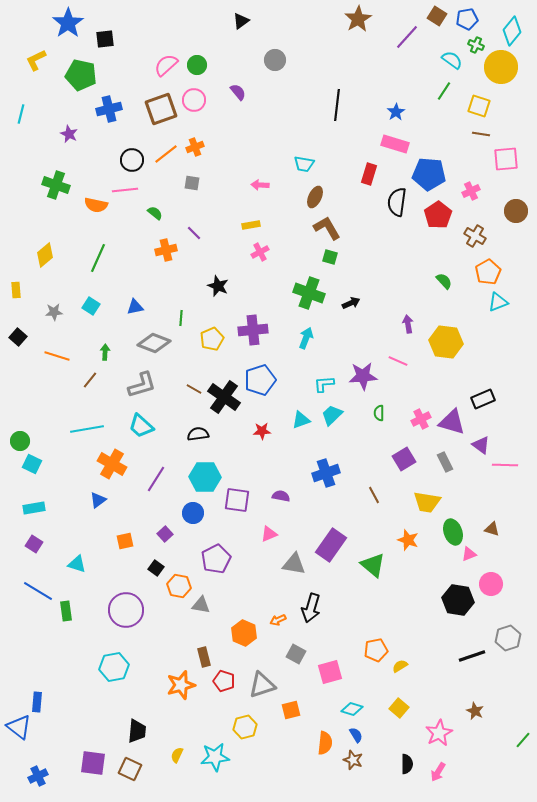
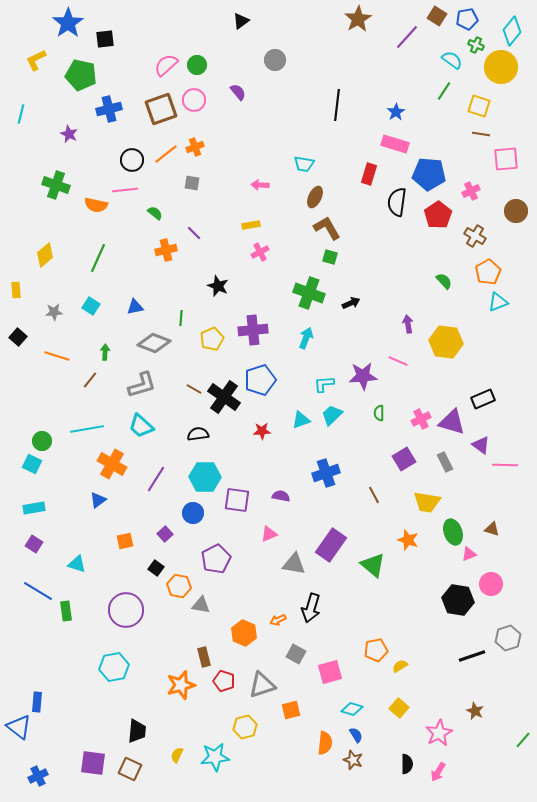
green circle at (20, 441): moved 22 px right
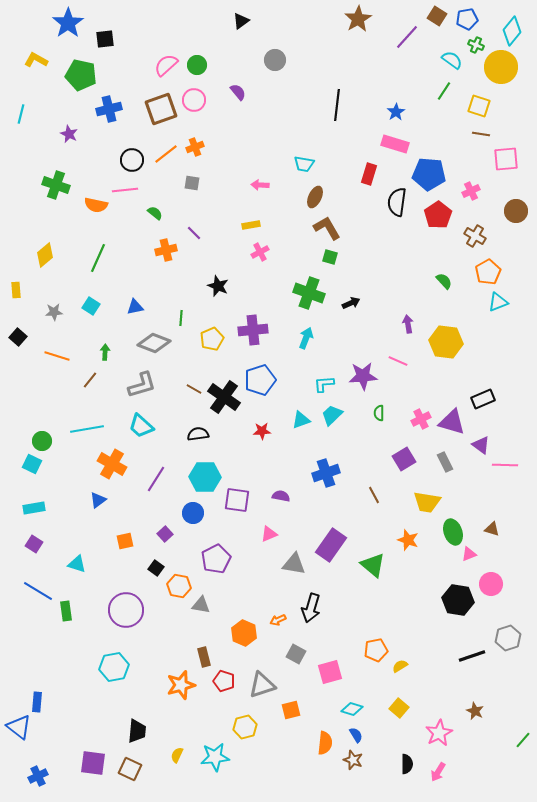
yellow L-shape at (36, 60): rotated 55 degrees clockwise
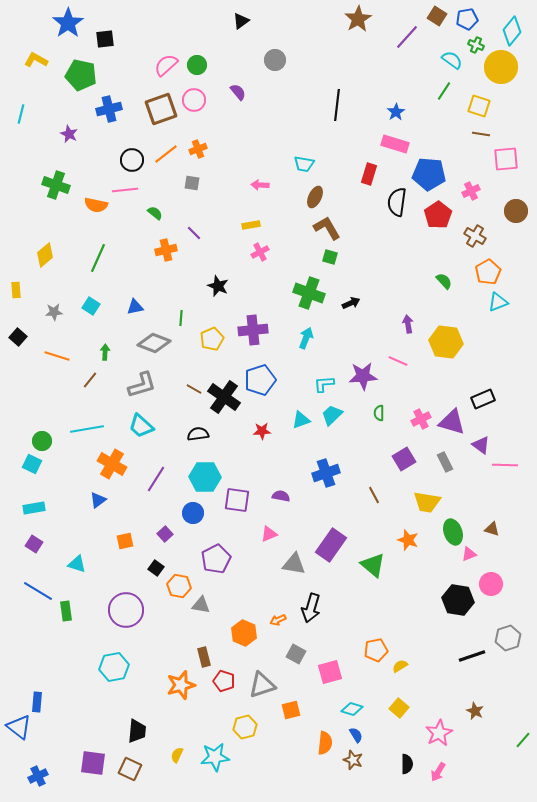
orange cross at (195, 147): moved 3 px right, 2 px down
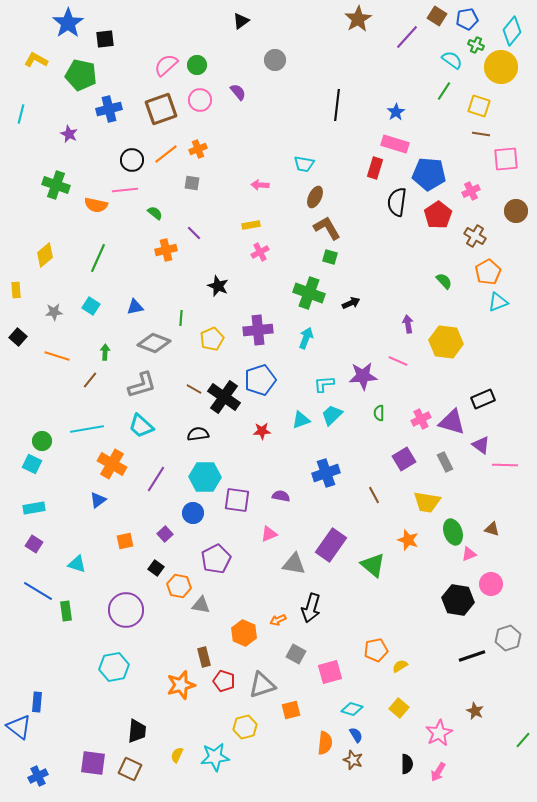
pink circle at (194, 100): moved 6 px right
red rectangle at (369, 174): moved 6 px right, 6 px up
purple cross at (253, 330): moved 5 px right
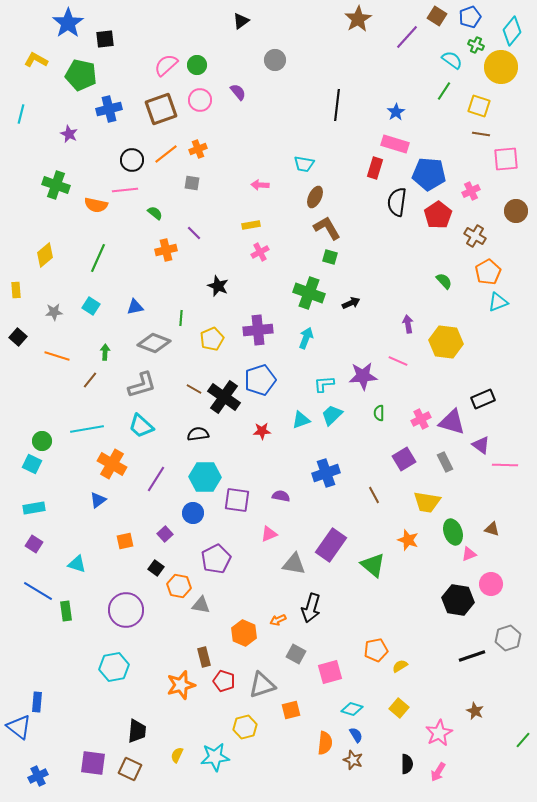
blue pentagon at (467, 19): moved 3 px right, 2 px up; rotated 10 degrees counterclockwise
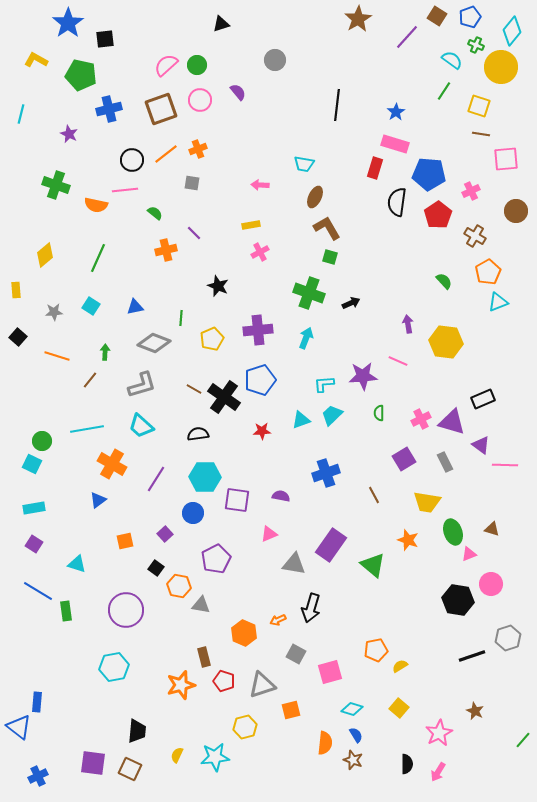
black triangle at (241, 21): moved 20 px left, 3 px down; rotated 18 degrees clockwise
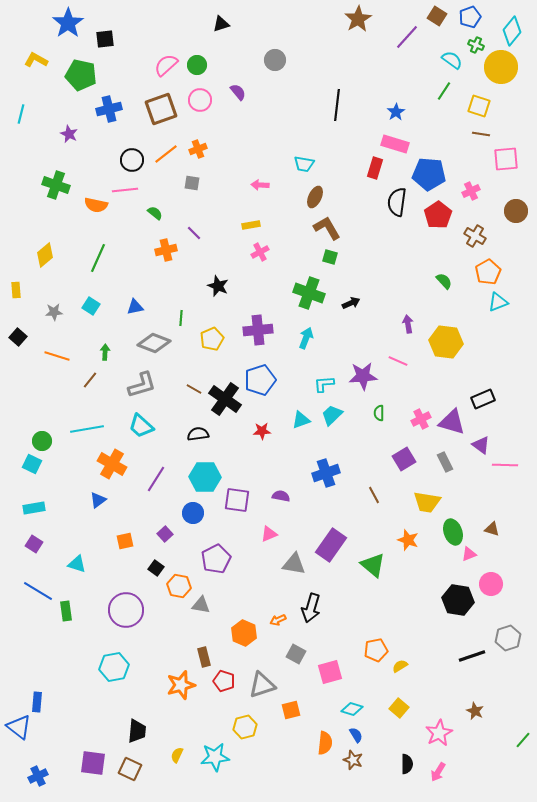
black cross at (224, 397): moved 1 px right, 2 px down
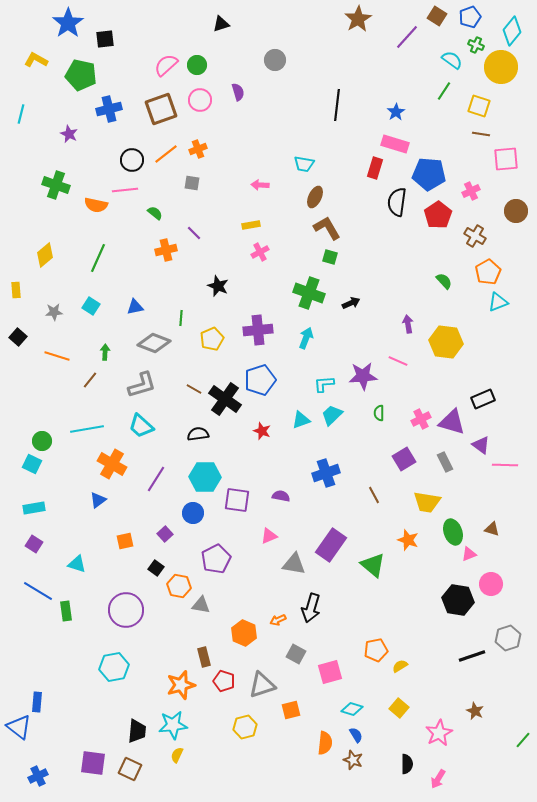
purple semicircle at (238, 92): rotated 24 degrees clockwise
red star at (262, 431): rotated 24 degrees clockwise
pink triangle at (269, 534): moved 2 px down
cyan star at (215, 757): moved 42 px left, 32 px up
pink arrow at (438, 772): moved 7 px down
